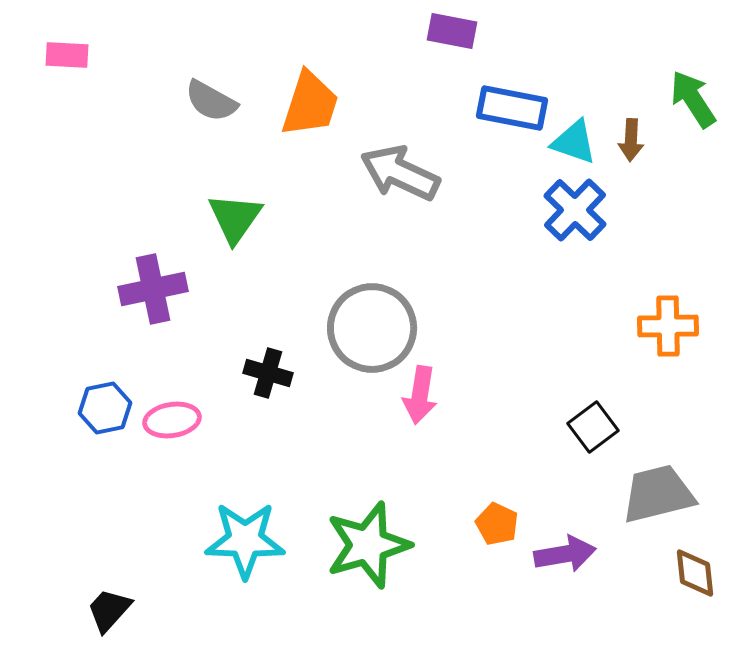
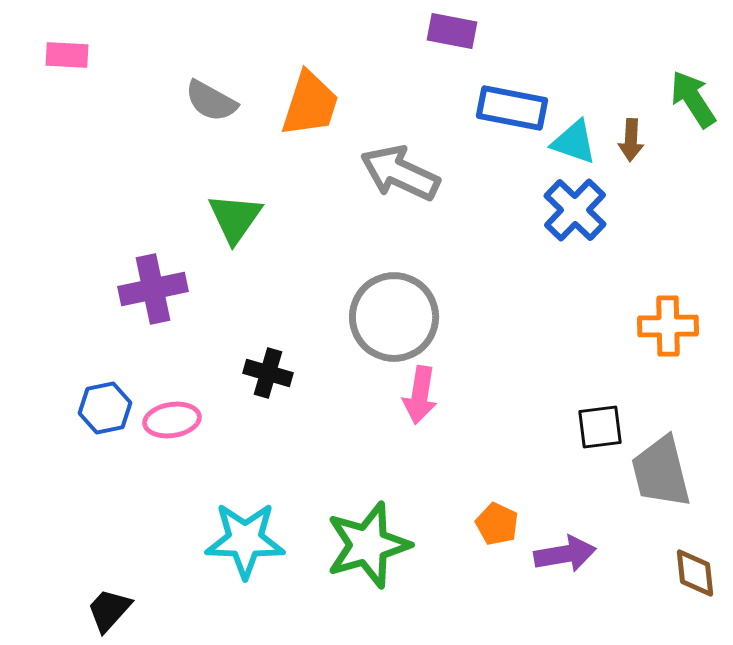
gray circle: moved 22 px right, 11 px up
black square: moved 7 px right; rotated 30 degrees clockwise
gray trapezoid: moved 3 px right, 22 px up; rotated 90 degrees counterclockwise
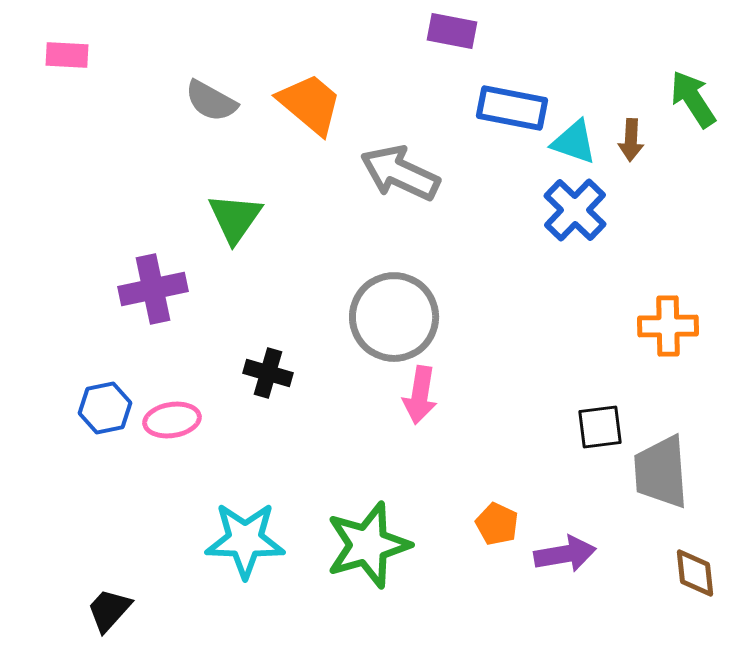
orange trapezoid: rotated 68 degrees counterclockwise
gray trapezoid: rotated 10 degrees clockwise
